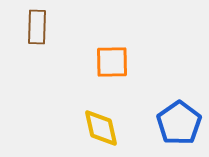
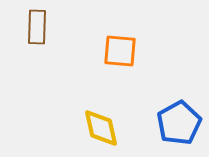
orange square: moved 8 px right, 11 px up; rotated 6 degrees clockwise
blue pentagon: rotated 6 degrees clockwise
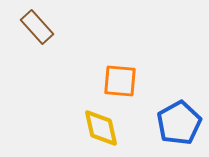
brown rectangle: rotated 44 degrees counterclockwise
orange square: moved 30 px down
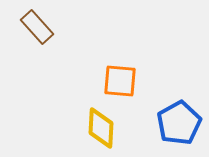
yellow diamond: rotated 15 degrees clockwise
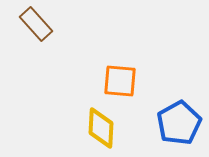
brown rectangle: moved 1 px left, 3 px up
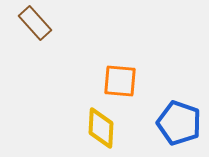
brown rectangle: moved 1 px left, 1 px up
blue pentagon: rotated 24 degrees counterclockwise
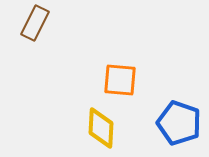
brown rectangle: rotated 68 degrees clockwise
orange square: moved 1 px up
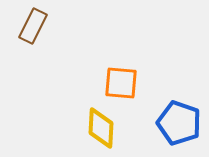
brown rectangle: moved 2 px left, 3 px down
orange square: moved 1 px right, 3 px down
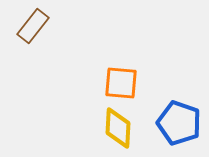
brown rectangle: rotated 12 degrees clockwise
yellow diamond: moved 17 px right
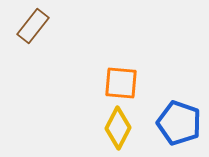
yellow diamond: rotated 24 degrees clockwise
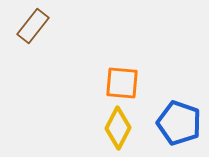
orange square: moved 1 px right
